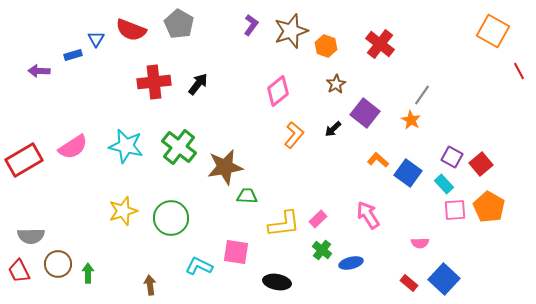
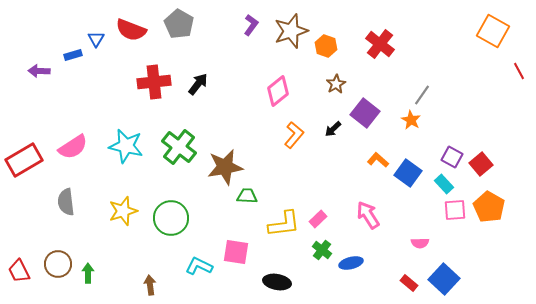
gray semicircle at (31, 236): moved 35 px right, 34 px up; rotated 84 degrees clockwise
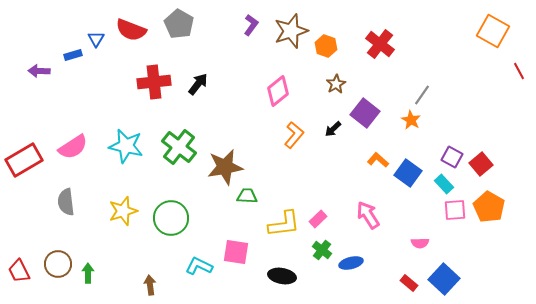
black ellipse at (277, 282): moved 5 px right, 6 px up
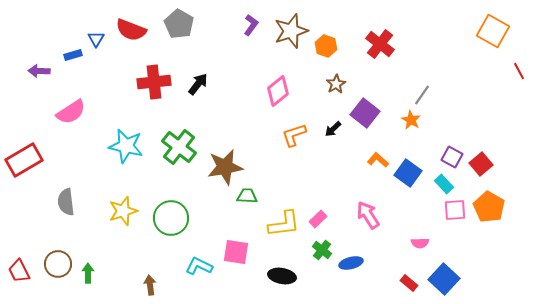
orange L-shape at (294, 135): rotated 148 degrees counterclockwise
pink semicircle at (73, 147): moved 2 px left, 35 px up
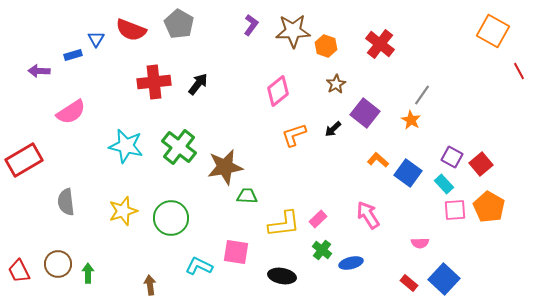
brown star at (291, 31): moved 2 px right; rotated 16 degrees clockwise
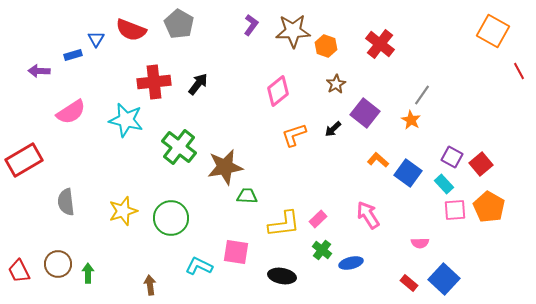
cyan star at (126, 146): moved 26 px up
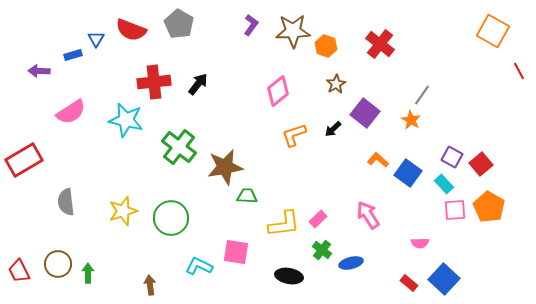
black ellipse at (282, 276): moved 7 px right
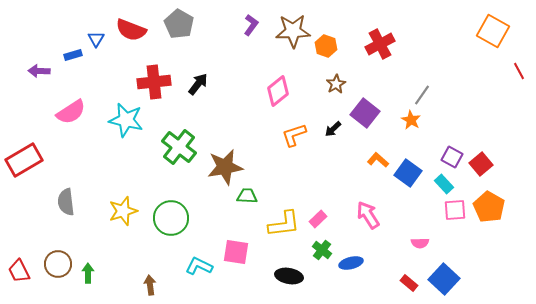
red cross at (380, 44): rotated 24 degrees clockwise
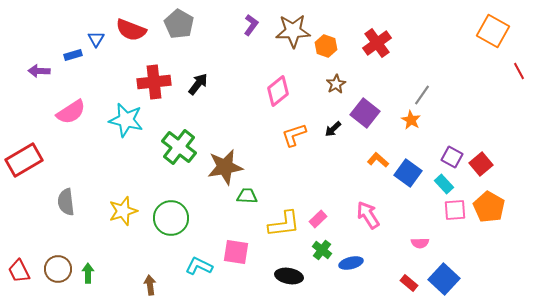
red cross at (380, 44): moved 3 px left, 1 px up; rotated 8 degrees counterclockwise
brown circle at (58, 264): moved 5 px down
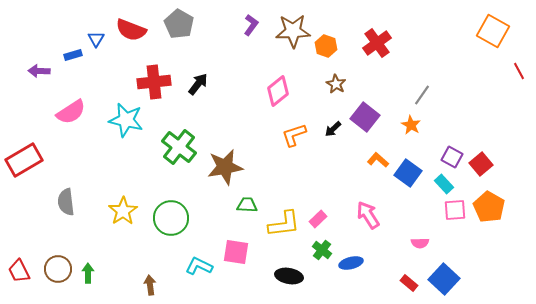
brown star at (336, 84): rotated 12 degrees counterclockwise
purple square at (365, 113): moved 4 px down
orange star at (411, 120): moved 5 px down
green trapezoid at (247, 196): moved 9 px down
yellow star at (123, 211): rotated 16 degrees counterclockwise
